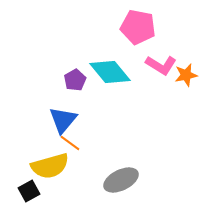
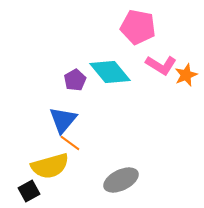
orange star: rotated 10 degrees counterclockwise
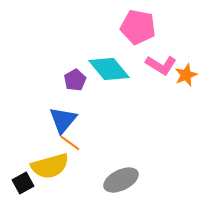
cyan diamond: moved 1 px left, 3 px up
black square: moved 6 px left, 8 px up
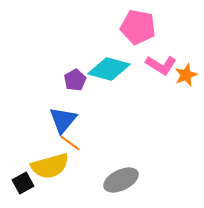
cyan diamond: rotated 36 degrees counterclockwise
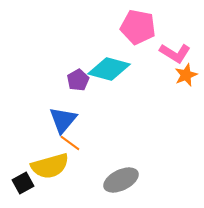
pink L-shape: moved 14 px right, 12 px up
purple pentagon: moved 3 px right
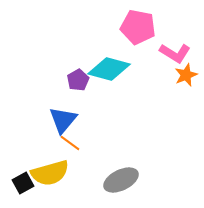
yellow semicircle: moved 7 px down
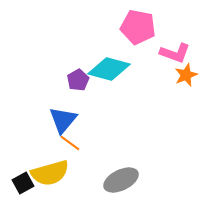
pink L-shape: rotated 12 degrees counterclockwise
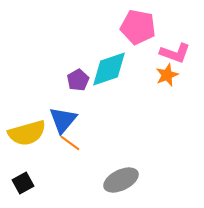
cyan diamond: rotated 33 degrees counterclockwise
orange star: moved 19 px left
yellow semicircle: moved 23 px left, 40 px up
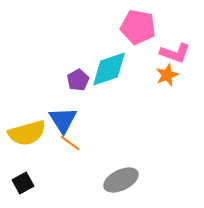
blue triangle: rotated 12 degrees counterclockwise
